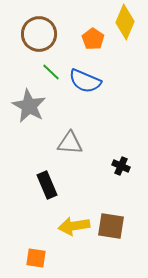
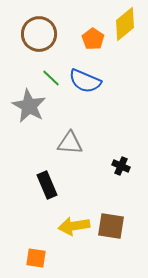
yellow diamond: moved 2 px down; rotated 28 degrees clockwise
green line: moved 6 px down
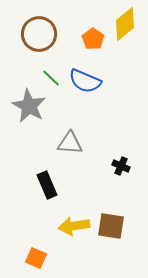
orange square: rotated 15 degrees clockwise
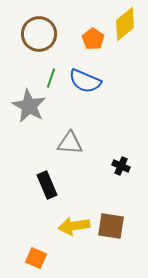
green line: rotated 66 degrees clockwise
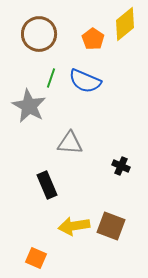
brown square: rotated 12 degrees clockwise
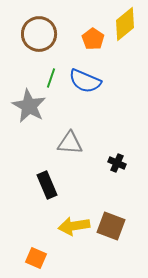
black cross: moved 4 px left, 3 px up
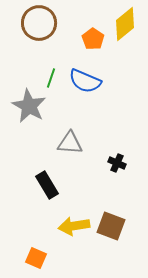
brown circle: moved 11 px up
black rectangle: rotated 8 degrees counterclockwise
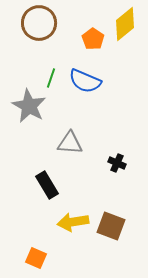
yellow arrow: moved 1 px left, 4 px up
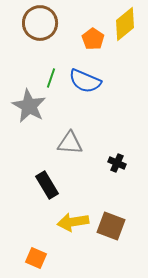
brown circle: moved 1 px right
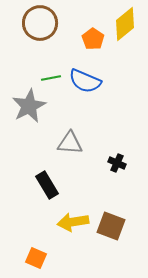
green line: rotated 60 degrees clockwise
gray star: rotated 16 degrees clockwise
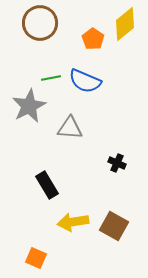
gray triangle: moved 15 px up
brown square: moved 3 px right; rotated 8 degrees clockwise
